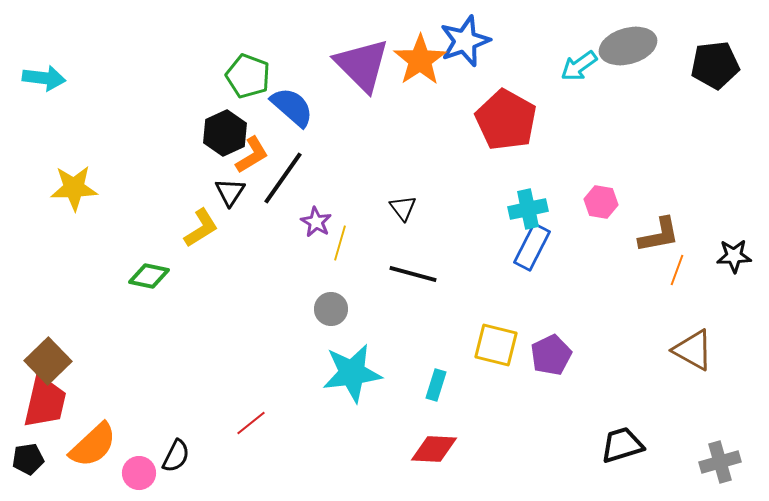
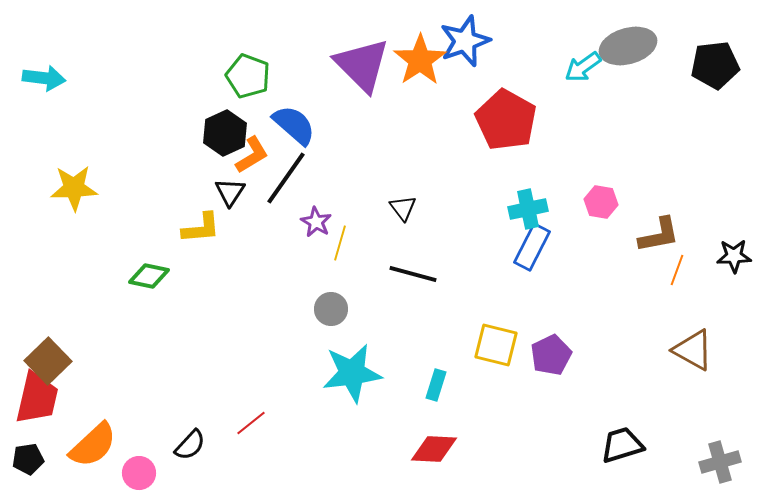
cyan arrow at (579, 66): moved 4 px right, 1 px down
blue semicircle at (292, 107): moved 2 px right, 18 px down
black line at (283, 178): moved 3 px right
yellow L-shape at (201, 228): rotated 27 degrees clockwise
red trapezoid at (45, 402): moved 8 px left, 4 px up
black semicircle at (176, 456): moved 14 px right, 11 px up; rotated 16 degrees clockwise
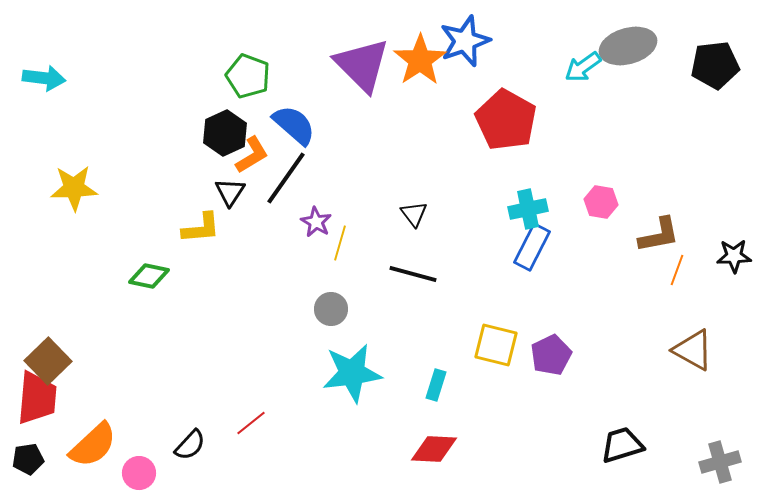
black triangle at (403, 208): moved 11 px right, 6 px down
red trapezoid at (37, 398): rotated 8 degrees counterclockwise
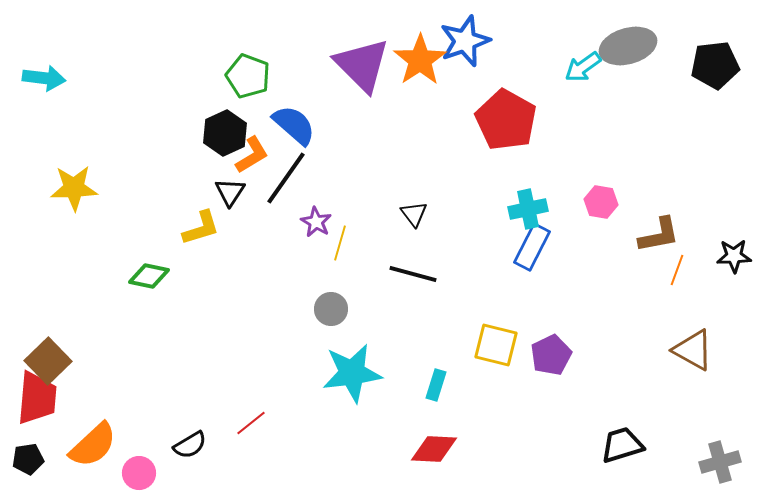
yellow L-shape at (201, 228): rotated 12 degrees counterclockwise
black semicircle at (190, 445): rotated 16 degrees clockwise
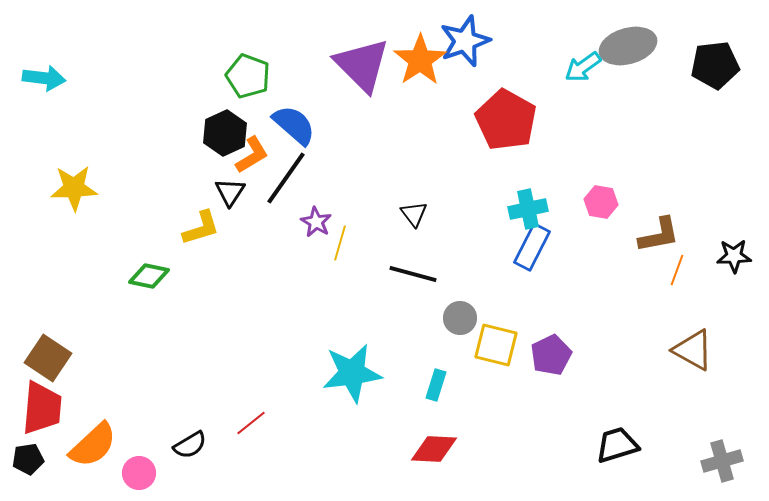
gray circle at (331, 309): moved 129 px right, 9 px down
brown square at (48, 361): moved 3 px up; rotated 12 degrees counterclockwise
red trapezoid at (37, 398): moved 5 px right, 10 px down
black trapezoid at (622, 445): moved 5 px left
gray cross at (720, 462): moved 2 px right, 1 px up
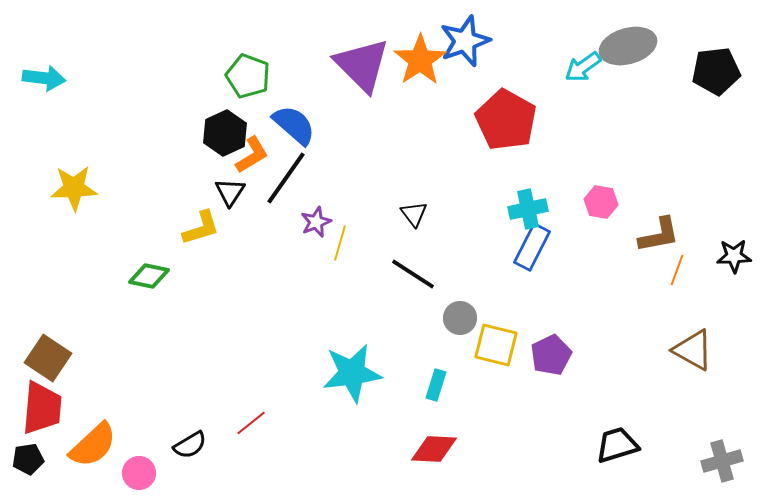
black pentagon at (715, 65): moved 1 px right, 6 px down
purple star at (316, 222): rotated 20 degrees clockwise
black line at (413, 274): rotated 18 degrees clockwise
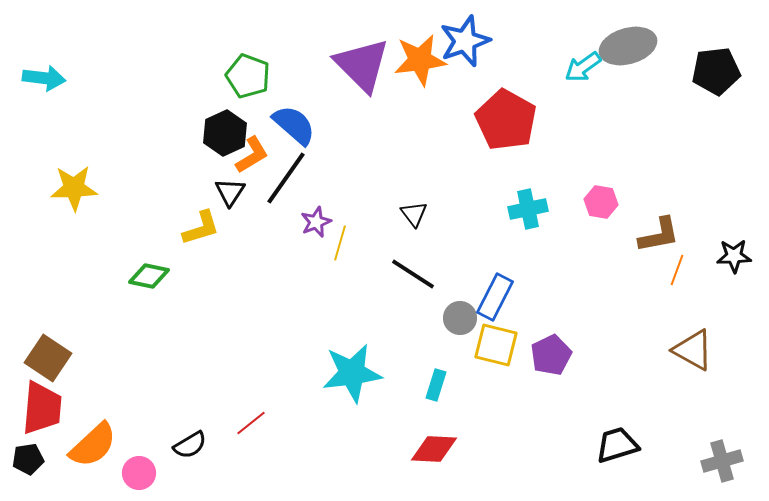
orange star at (420, 60): rotated 26 degrees clockwise
blue rectangle at (532, 247): moved 37 px left, 50 px down
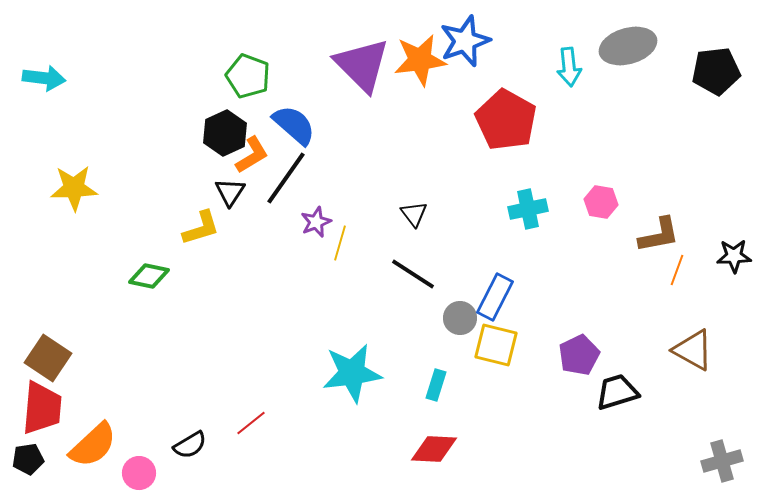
cyan arrow at (583, 67): moved 14 px left; rotated 60 degrees counterclockwise
purple pentagon at (551, 355): moved 28 px right
black trapezoid at (617, 445): moved 53 px up
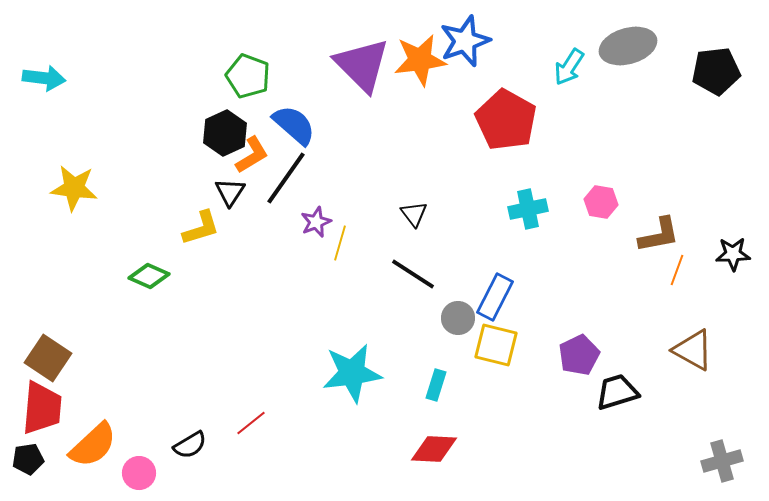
cyan arrow at (569, 67): rotated 39 degrees clockwise
yellow star at (74, 188): rotated 9 degrees clockwise
black star at (734, 256): moved 1 px left, 2 px up
green diamond at (149, 276): rotated 12 degrees clockwise
gray circle at (460, 318): moved 2 px left
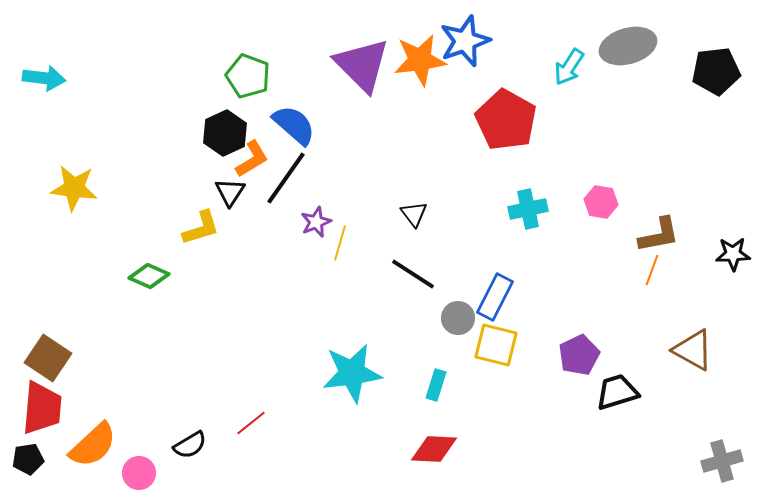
orange L-shape at (252, 155): moved 4 px down
orange line at (677, 270): moved 25 px left
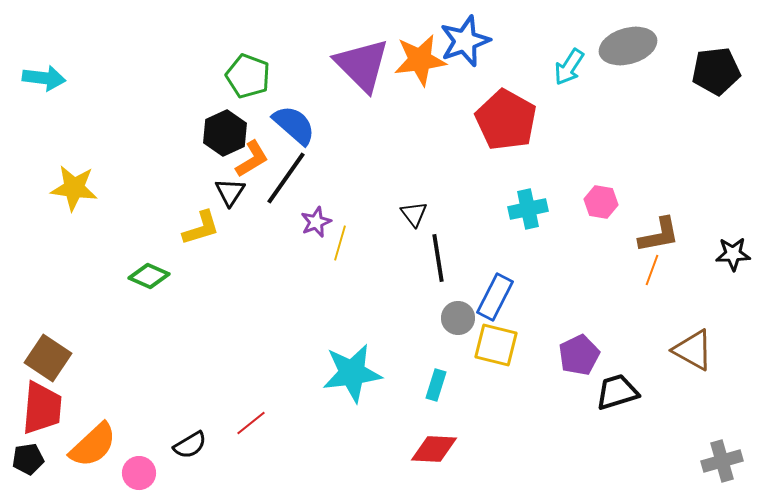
black line at (413, 274): moved 25 px right, 16 px up; rotated 48 degrees clockwise
